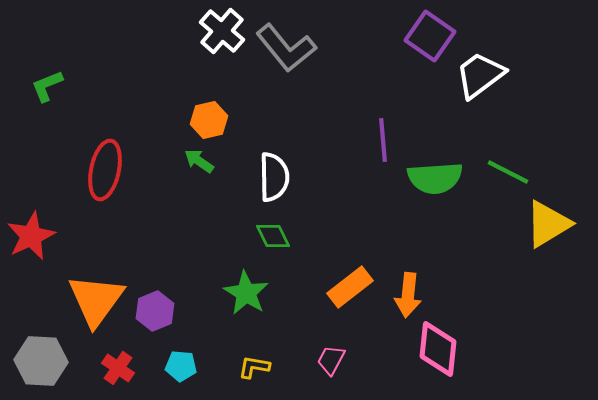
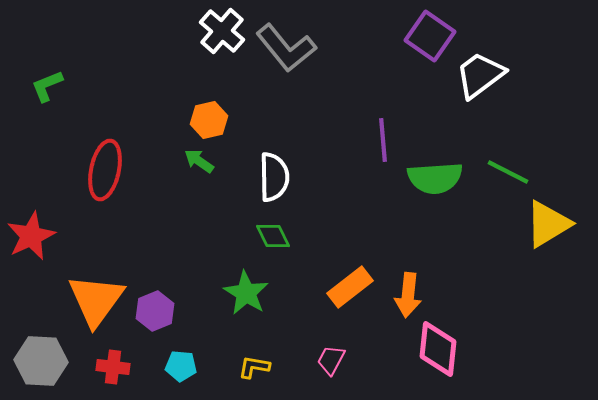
red cross: moved 5 px left, 1 px up; rotated 28 degrees counterclockwise
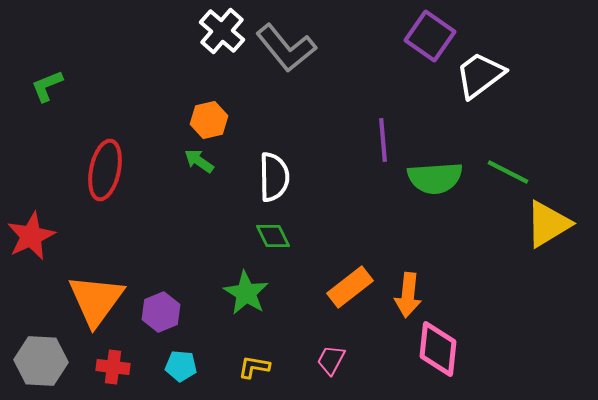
purple hexagon: moved 6 px right, 1 px down
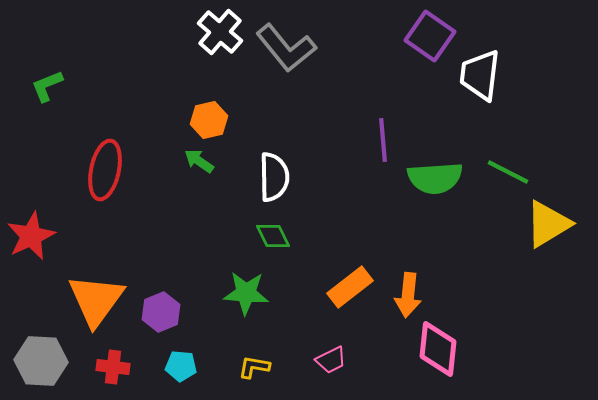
white cross: moved 2 px left, 1 px down
white trapezoid: rotated 46 degrees counterclockwise
green star: rotated 27 degrees counterclockwise
pink trapezoid: rotated 144 degrees counterclockwise
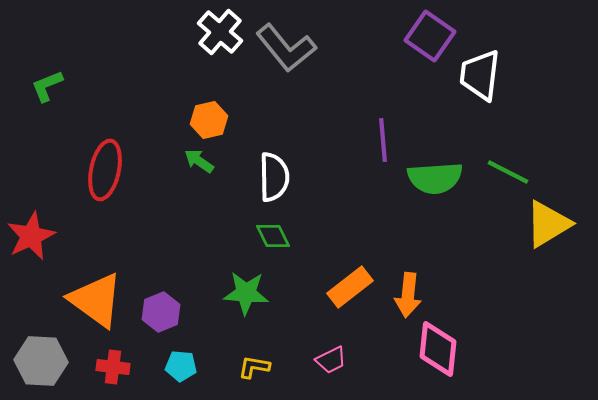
orange triangle: rotated 30 degrees counterclockwise
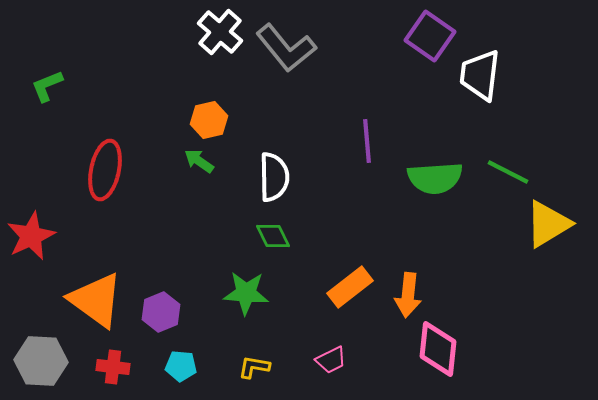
purple line: moved 16 px left, 1 px down
